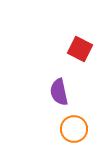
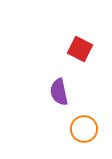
orange circle: moved 10 px right
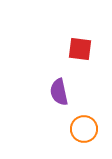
red square: rotated 20 degrees counterclockwise
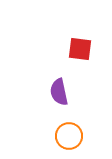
orange circle: moved 15 px left, 7 px down
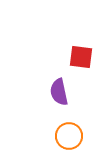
red square: moved 1 px right, 8 px down
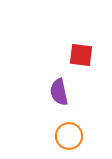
red square: moved 2 px up
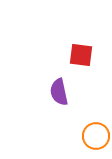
orange circle: moved 27 px right
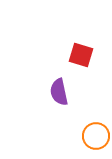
red square: rotated 10 degrees clockwise
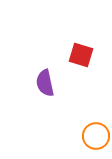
purple semicircle: moved 14 px left, 9 px up
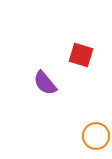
purple semicircle: rotated 28 degrees counterclockwise
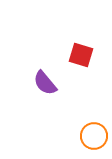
orange circle: moved 2 px left
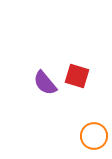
red square: moved 4 px left, 21 px down
